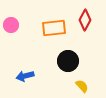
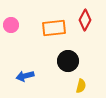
yellow semicircle: moved 1 px left; rotated 56 degrees clockwise
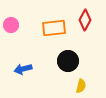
blue arrow: moved 2 px left, 7 px up
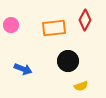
blue arrow: rotated 144 degrees counterclockwise
yellow semicircle: rotated 56 degrees clockwise
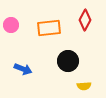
orange rectangle: moved 5 px left
yellow semicircle: moved 3 px right; rotated 16 degrees clockwise
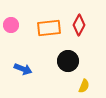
red diamond: moved 6 px left, 5 px down
yellow semicircle: rotated 64 degrees counterclockwise
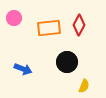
pink circle: moved 3 px right, 7 px up
black circle: moved 1 px left, 1 px down
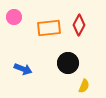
pink circle: moved 1 px up
black circle: moved 1 px right, 1 px down
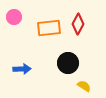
red diamond: moved 1 px left, 1 px up
blue arrow: moved 1 px left; rotated 24 degrees counterclockwise
yellow semicircle: rotated 80 degrees counterclockwise
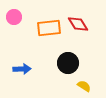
red diamond: rotated 60 degrees counterclockwise
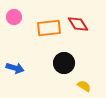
black circle: moved 4 px left
blue arrow: moved 7 px left, 1 px up; rotated 18 degrees clockwise
